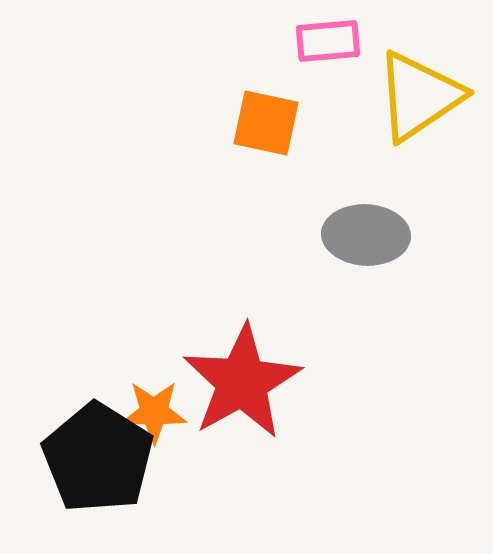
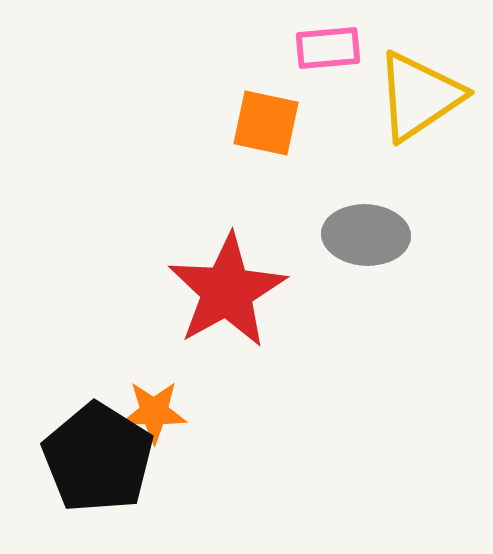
pink rectangle: moved 7 px down
red star: moved 15 px left, 91 px up
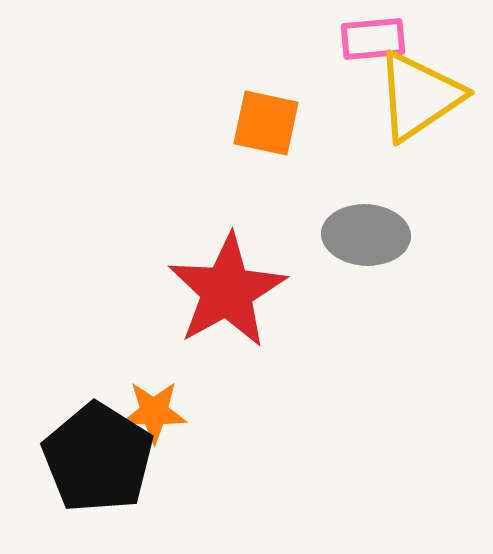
pink rectangle: moved 45 px right, 9 px up
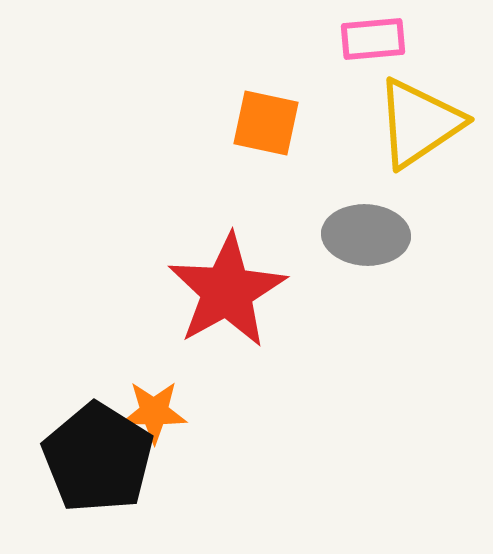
yellow triangle: moved 27 px down
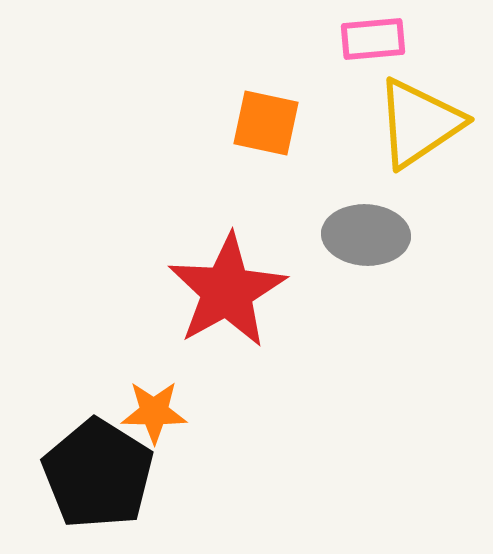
black pentagon: moved 16 px down
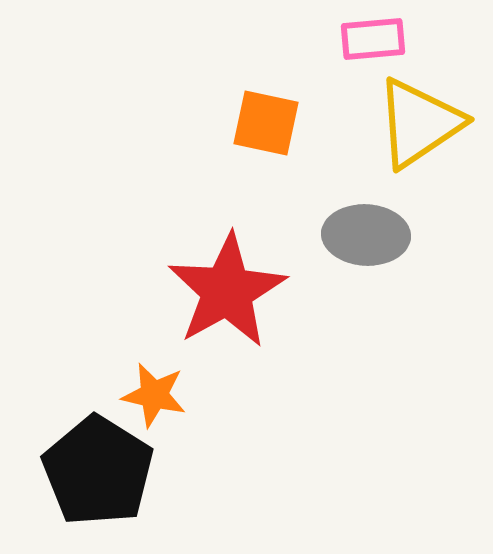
orange star: moved 17 px up; rotated 12 degrees clockwise
black pentagon: moved 3 px up
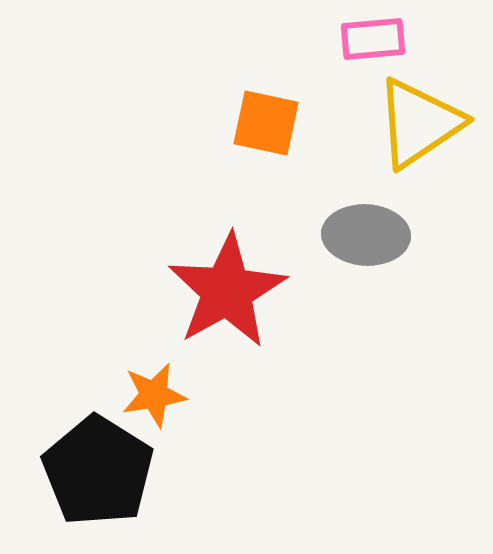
orange star: rotated 22 degrees counterclockwise
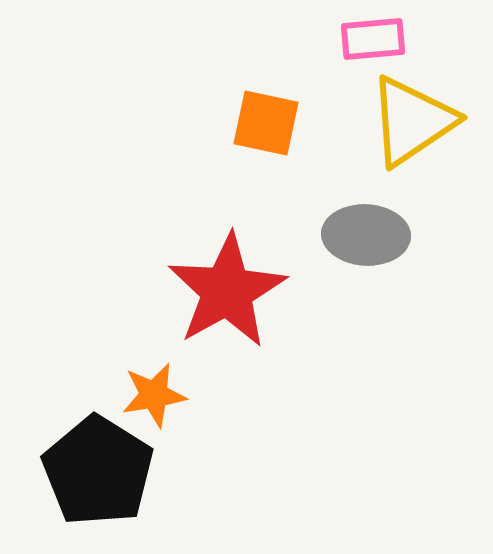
yellow triangle: moved 7 px left, 2 px up
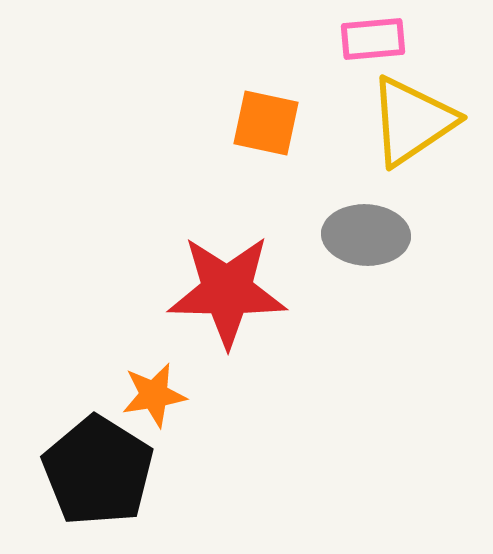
red star: rotated 30 degrees clockwise
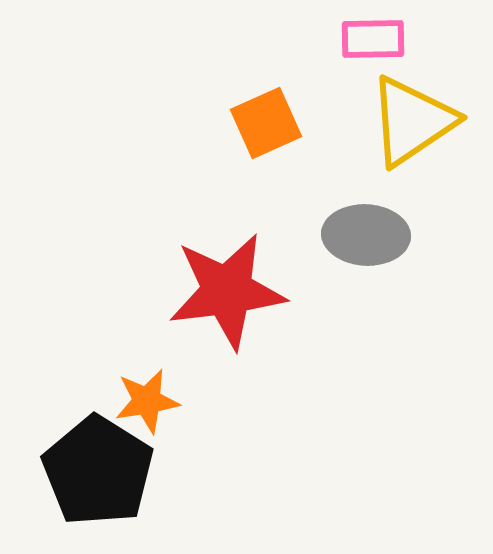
pink rectangle: rotated 4 degrees clockwise
orange square: rotated 36 degrees counterclockwise
red star: rotated 8 degrees counterclockwise
orange star: moved 7 px left, 6 px down
